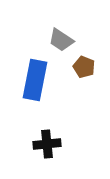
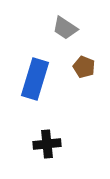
gray trapezoid: moved 4 px right, 12 px up
blue rectangle: moved 1 px up; rotated 6 degrees clockwise
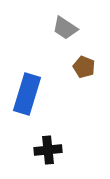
blue rectangle: moved 8 px left, 15 px down
black cross: moved 1 px right, 6 px down
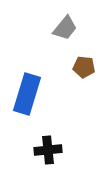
gray trapezoid: rotated 84 degrees counterclockwise
brown pentagon: rotated 15 degrees counterclockwise
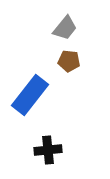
brown pentagon: moved 15 px left, 6 px up
blue rectangle: moved 3 px right, 1 px down; rotated 21 degrees clockwise
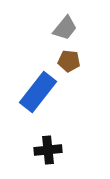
blue rectangle: moved 8 px right, 3 px up
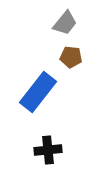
gray trapezoid: moved 5 px up
brown pentagon: moved 2 px right, 4 px up
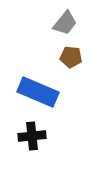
blue rectangle: rotated 75 degrees clockwise
black cross: moved 16 px left, 14 px up
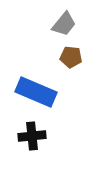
gray trapezoid: moved 1 px left, 1 px down
blue rectangle: moved 2 px left
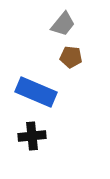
gray trapezoid: moved 1 px left
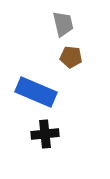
gray trapezoid: rotated 52 degrees counterclockwise
black cross: moved 13 px right, 2 px up
